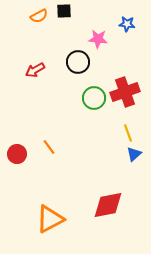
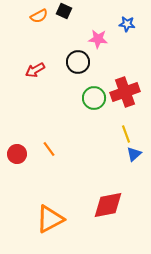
black square: rotated 28 degrees clockwise
yellow line: moved 2 px left, 1 px down
orange line: moved 2 px down
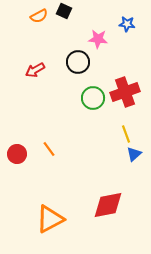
green circle: moved 1 px left
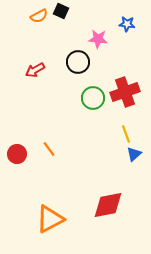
black square: moved 3 px left
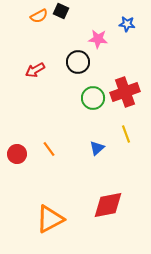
blue triangle: moved 37 px left, 6 px up
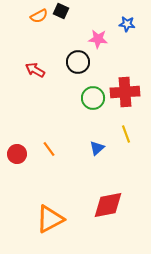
red arrow: rotated 60 degrees clockwise
red cross: rotated 16 degrees clockwise
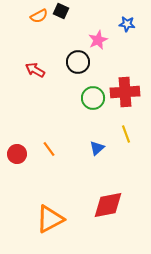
pink star: moved 1 px down; rotated 30 degrees counterclockwise
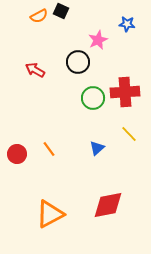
yellow line: moved 3 px right; rotated 24 degrees counterclockwise
orange triangle: moved 5 px up
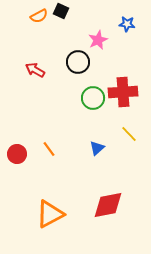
red cross: moved 2 px left
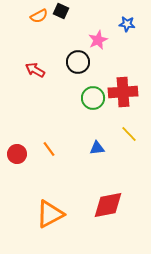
blue triangle: rotated 35 degrees clockwise
